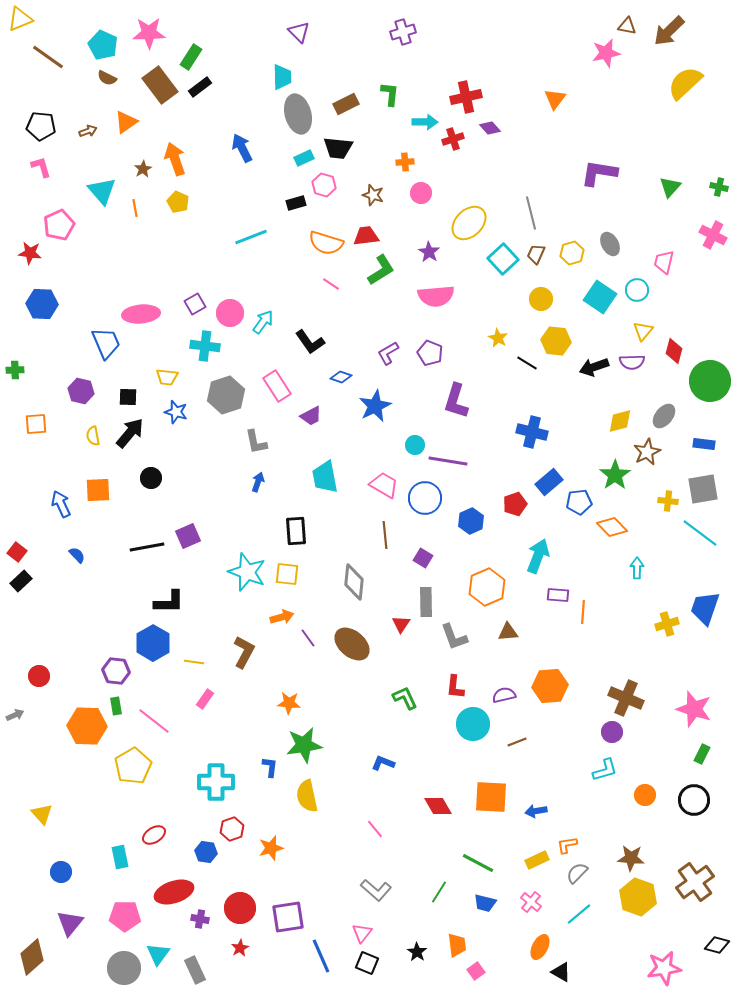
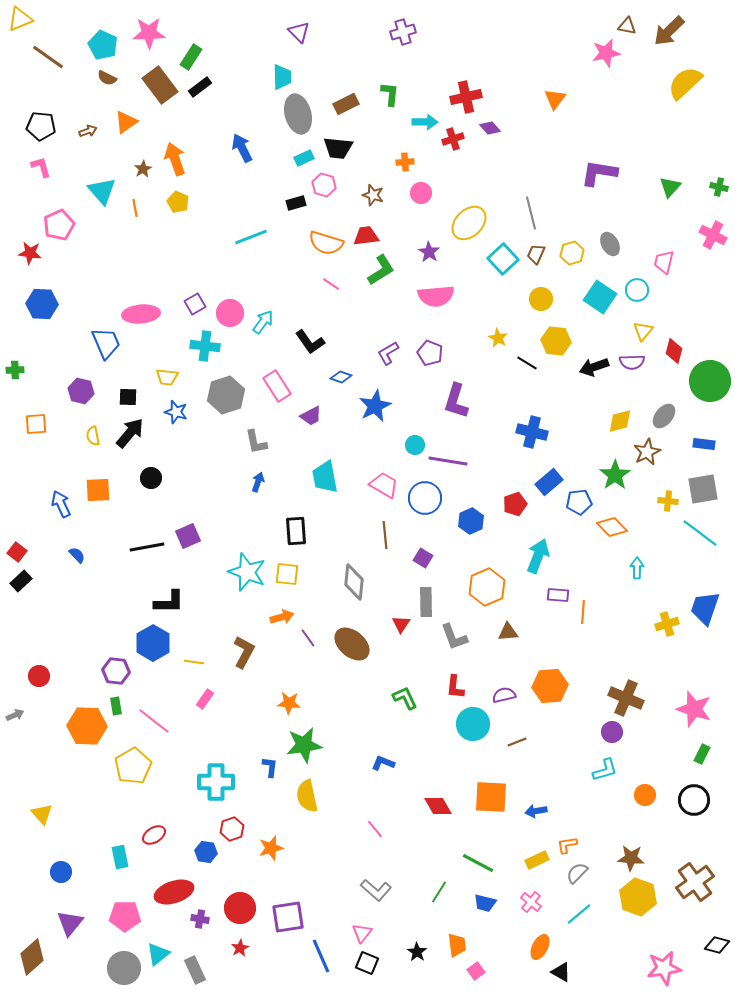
cyan triangle at (158, 954): rotated 15 degrees clockwise
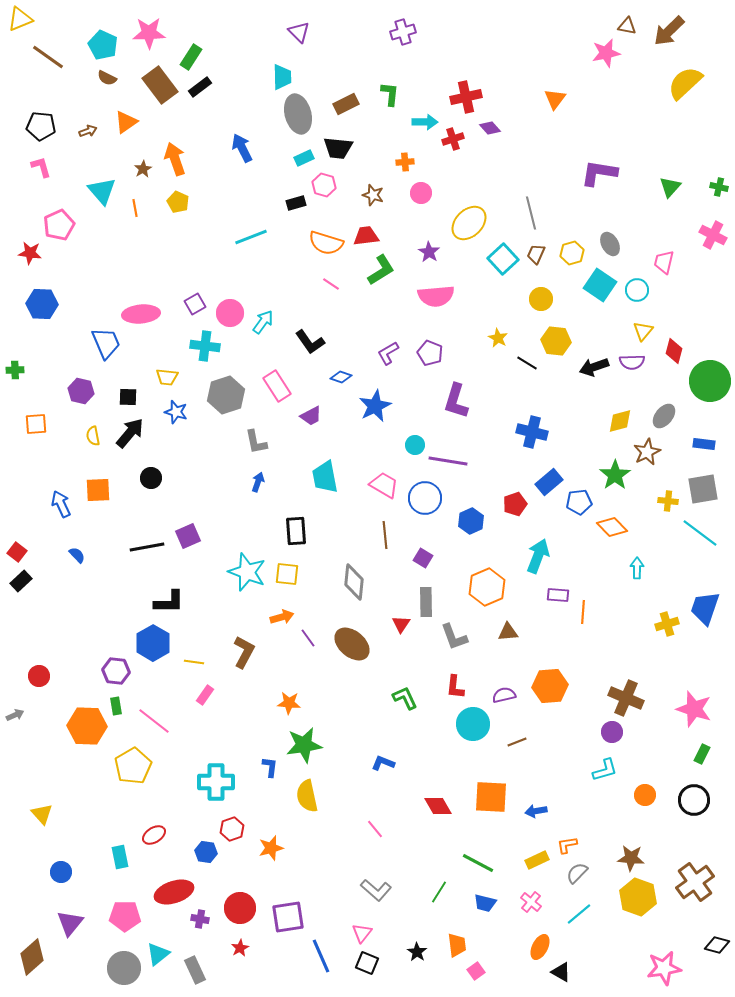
cyan square at (600, 297): moved 12 px up
pink rectangle at (205, 699): moved 4 px up
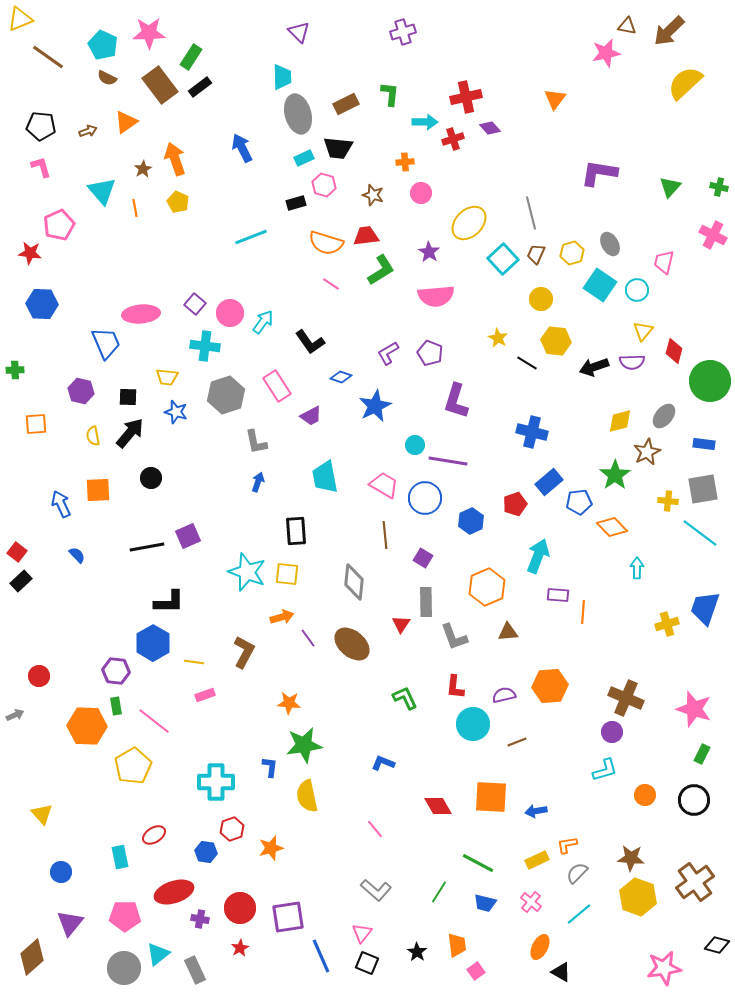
purple square at (195, 304): rotated 20 degrees counterclockwise
pink rectangle at (205, 695): rotated 36 degrees clockwise
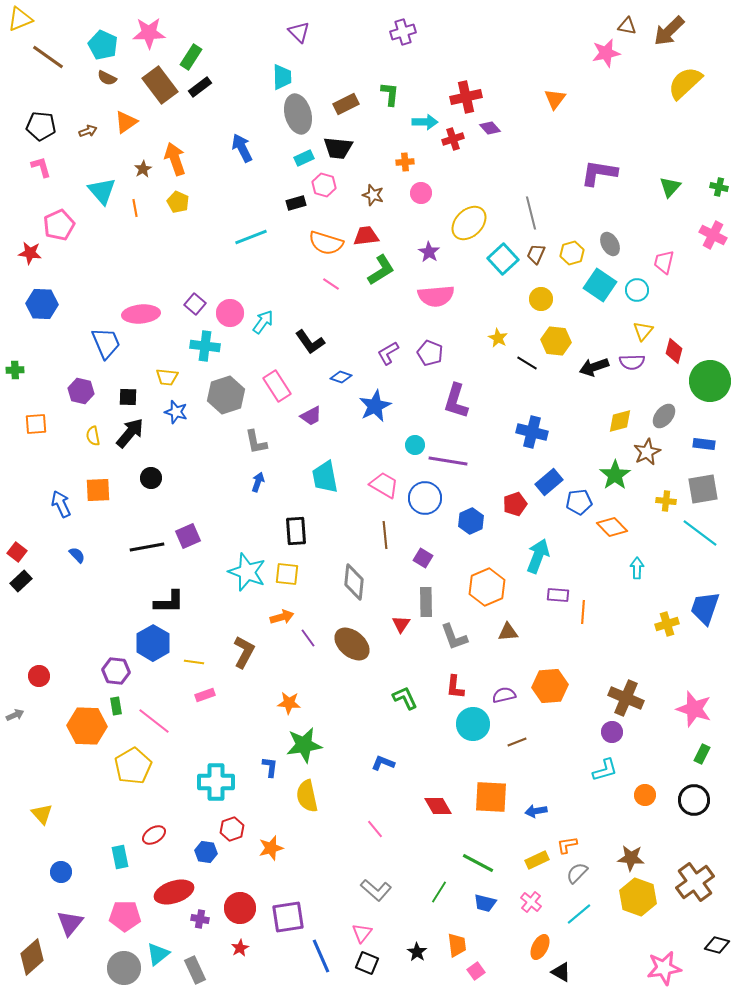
yellow cross at (668, 501): moved 2 px left
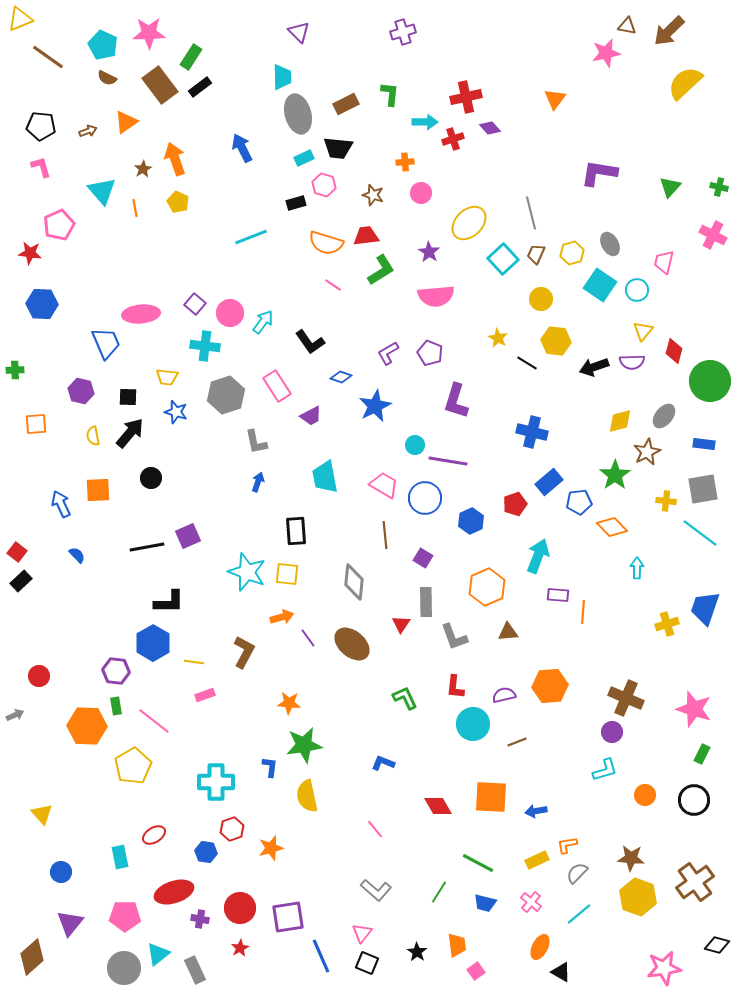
pink line at (331, 284): moved 2 px right, 1 px down
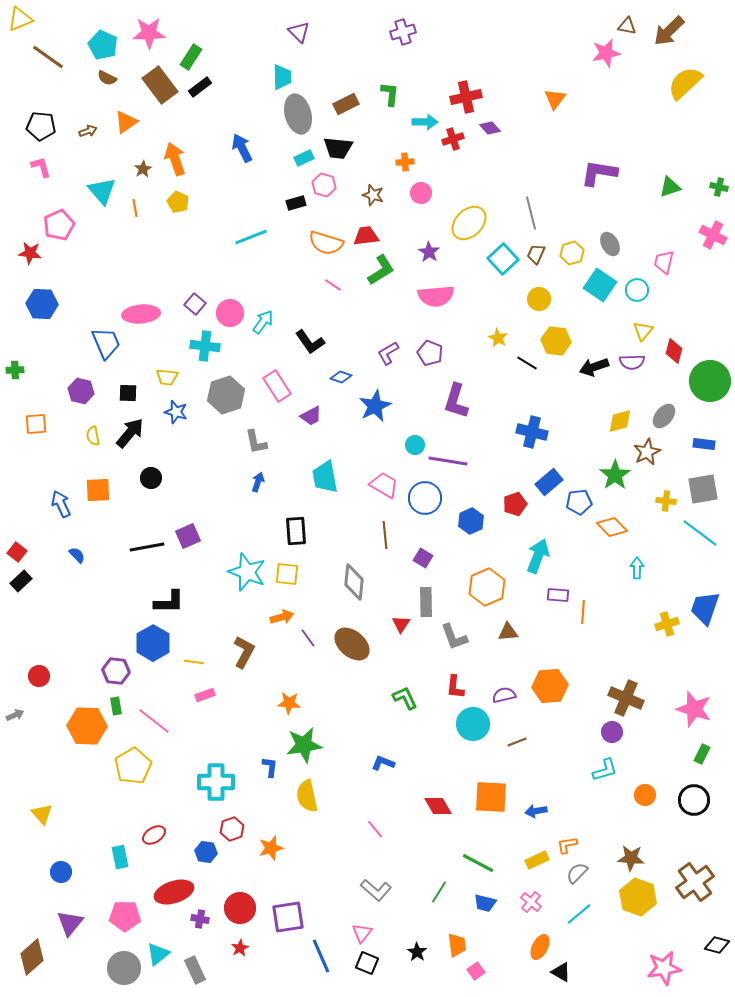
green triangle at (670, 187): rotated 30 degrees clockwise
yellow circle at (541, 299): moved 2 px left
black square at (128, 397): moved 4 px up
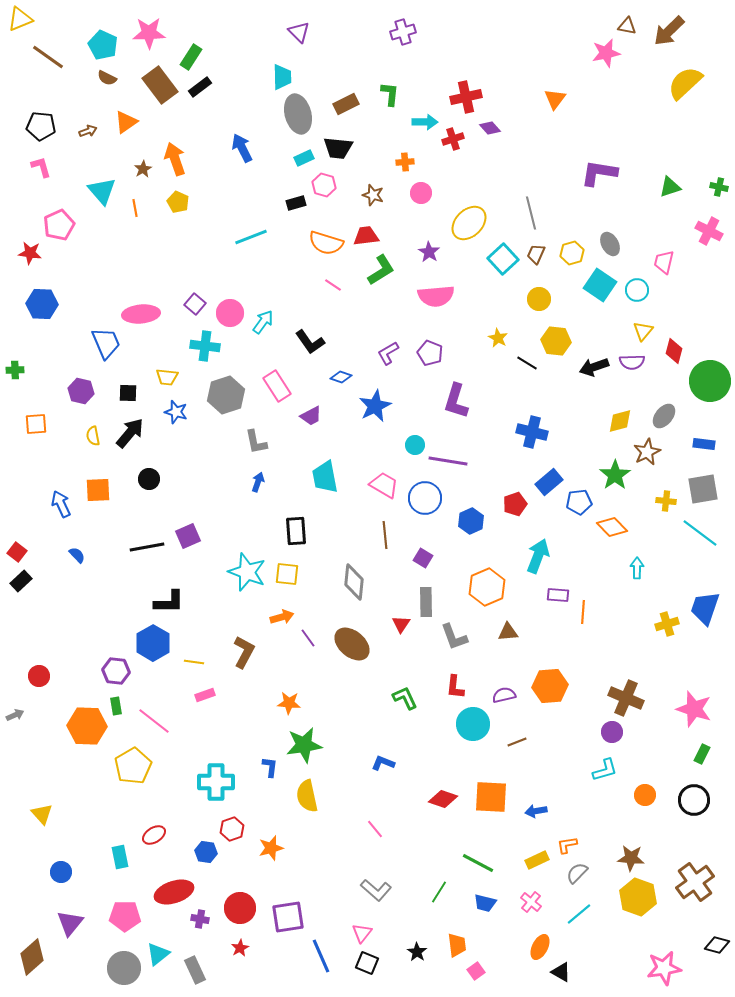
pink cross at (713, 235): moved 4 px left, 4 px up
black circle at (151, 478): moved 2 px left, 1 px down
red diamond at (438, 806): moved 5 px right, 7 px up; rotated 40 degrees counterclockwise
